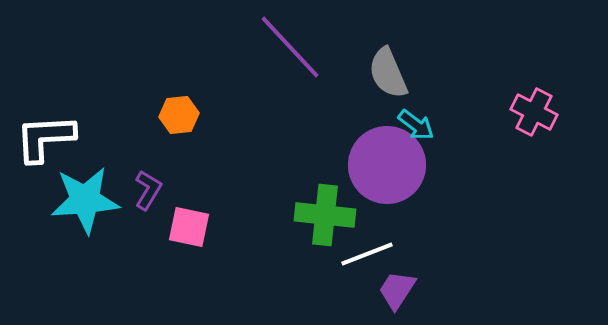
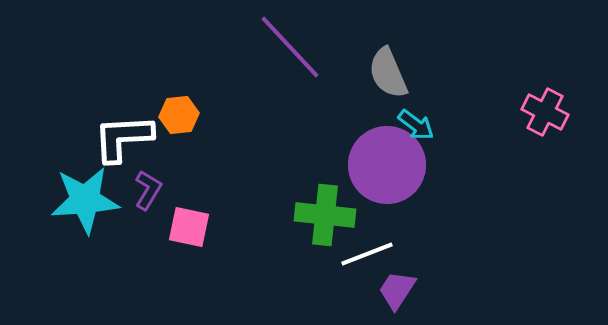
pink cross: moved 11 px right
white L-shape: moved 78 px right
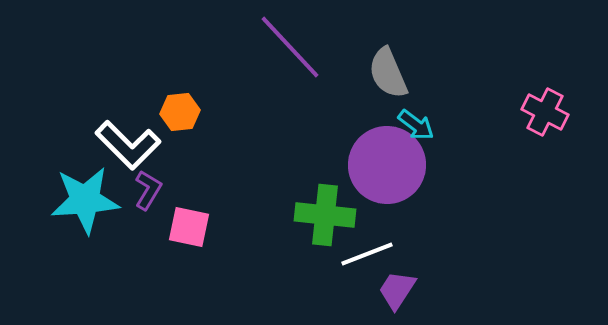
orange hexagon: moved 1 px right, 3 px up
white L-shape: moved 5 px right, 7 px down; rotated 132 degrees counterclockwise
